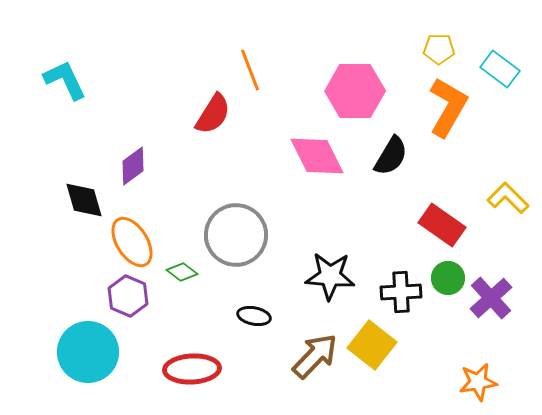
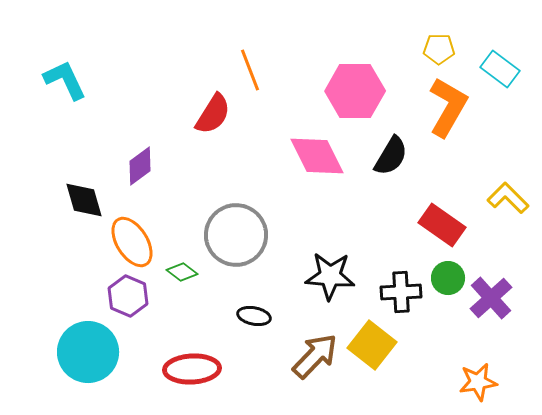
purple diamond: moved 7 px right
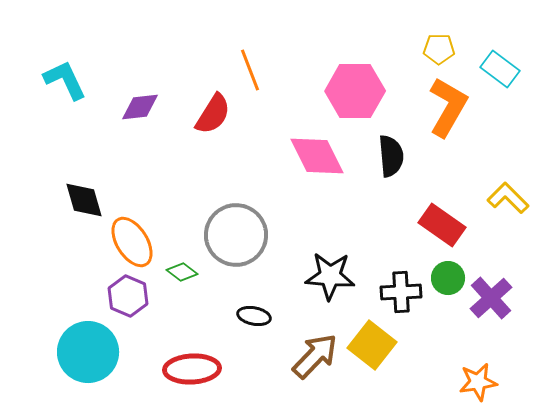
black semicircle: rotated 36 degrees counterclockwise
purple diamond: moved 59 px up; rotated 30 degrees clockwise
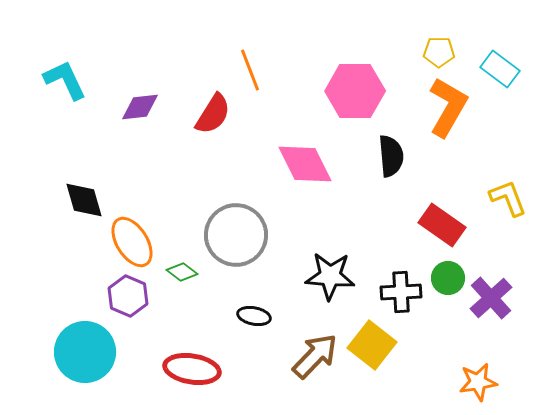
yellow pentagon: moved 3 px down
pink diamond: moved 12 px left, 8 px down
yellow L-shape: rotated 24 degrees clockwise
cyan circle: moved 3 px left
red ellipse: rotated 12 degrees clockwise
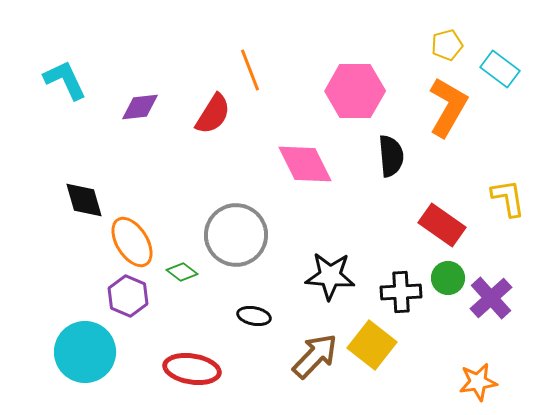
yellow pentagon: moved 8 px right, 7 px up; rotated 16 degrees counterclockwise
yellow L-shape: rotated 12 degrees clockwise
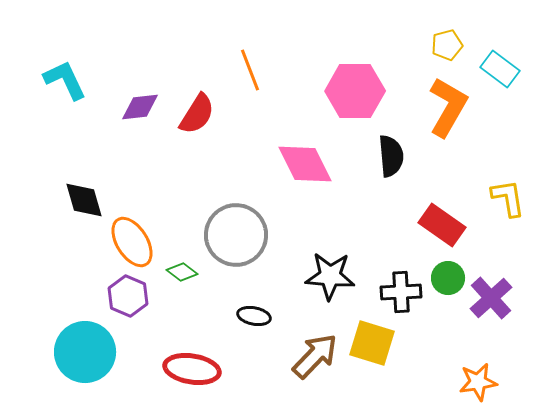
red semicircle: moved 16 px left
yellow square: moved 2 px up; rotated 21 degrees counterclockwise
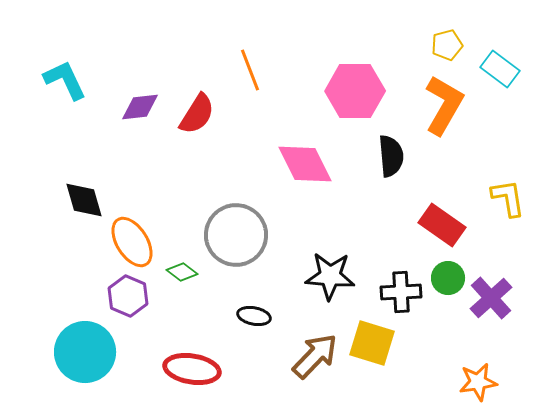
orange L-shape: moved 4 px left, 2 px up
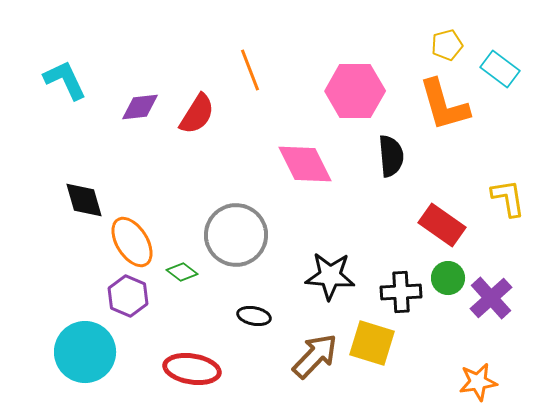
orange L-shape: rotated 134 degrees clockwise
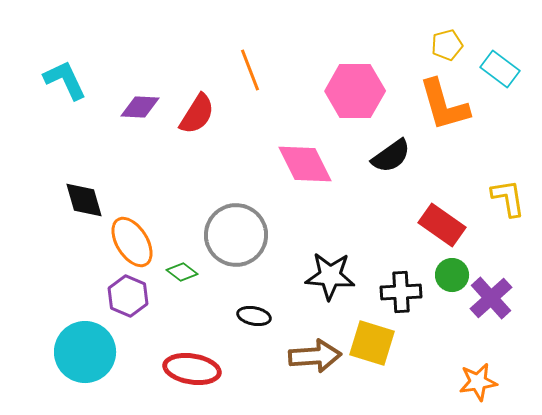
purple diamond: rotated 9 degrees clockwise
black semicircle: rotated 60 degrees clockwise
green circle: moved 4 px right, 3 px up
brown arrow: rotated 42 degrees clockwise
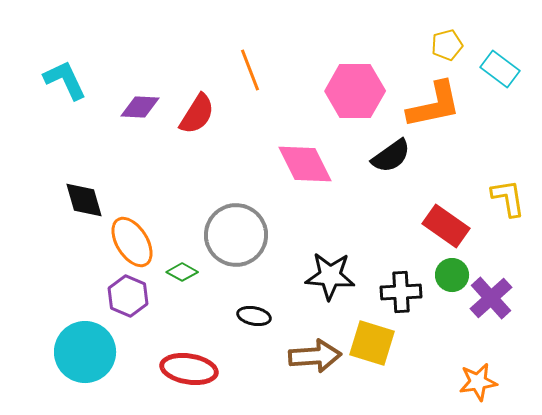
orange L-shape: moved 10 px left; rotated 86 degrees counterclockwise
red rectangle: moved 4 px right, 1 px down
green diamond: rotated 8 degrees counterclockwise
red ellipse: moved 3 px left
